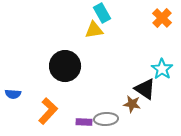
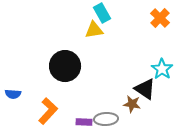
orange cross: moved 2 px left
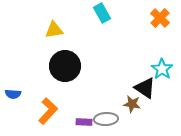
yellow triangle: moved 40 px left
black triangle: moved 1 px up
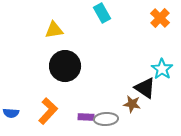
blue semicircle: moved 2 px left, 19 px down
purple rectangle: moved 2 px right, 5 px up
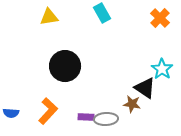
yellow triangle: moved 5 px left, 13 px up
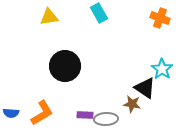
cyan rectangle: moved 3 px left
orange cross: rotated 24 degrees counterclockwise
orange L-shape: moved 6 px left, 2 px down; rotated 16 degrees clockwise
purple rectangle: moved 1 px left, 2 px up
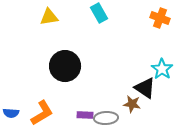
gray ellipse: moved 1 px up
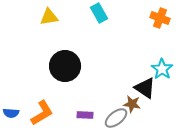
gray ellipse: moved 10 px right; rotated 35 degrees counterclockwise
